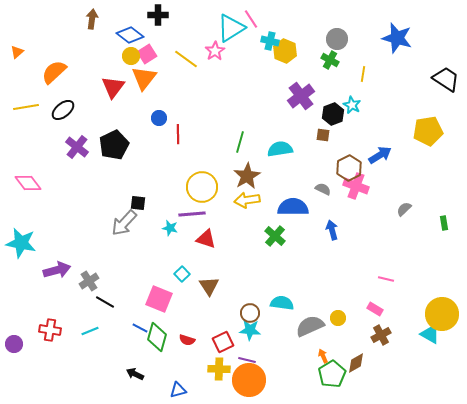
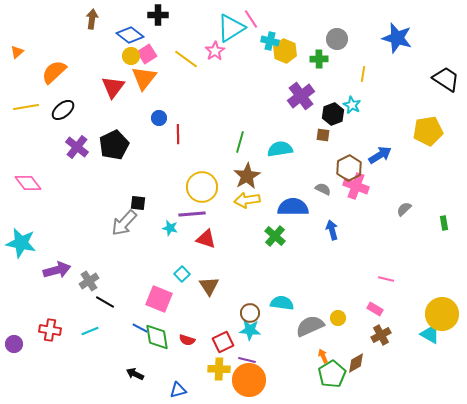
green cross at (330, 60): moved 11 px left, 1 px up; rotated 30 degrees counterclockwise
green diamond at (157, 337): rotated 24 degrees counterclockwise
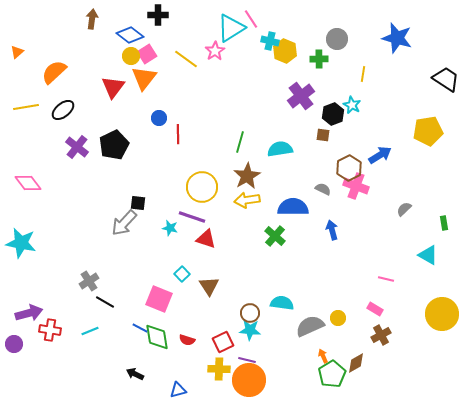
purple line at (192, 214): moved 3 px down; rotated 24 degrees clockwise
purple arrow at (57, 270): moved 28 px left, 43 px down
cyan triangle at (430, 334): moved 2 px left, 79 px up
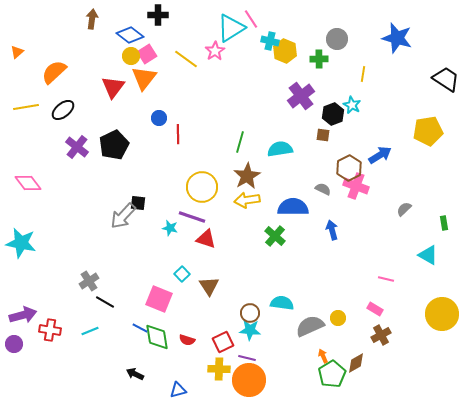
gray arrow at (124, 223): moved 1 px left, 7 px up
purple arrow at (29, 313): moved 6 px left, 2 px down
purple line at (247, 360): moved 2 px up
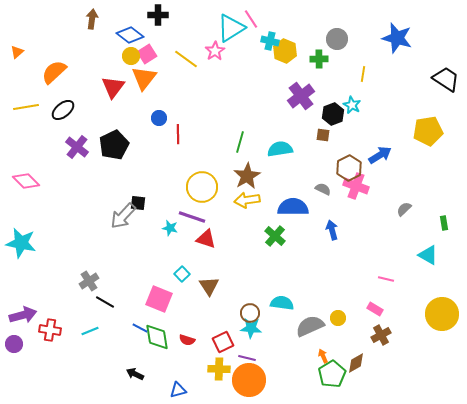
pink diamond at (28, 183): moved 2 px left, 2 px up; rotated 8 degrees counterclockwise
cyan star at (250, 330): moved 1 px right, 2 px up
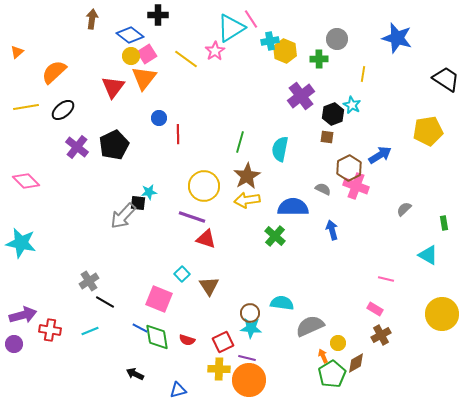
cyan cross at (270, 41): rotated 24 degrees counterclockwise
brown square at (323, 135): moved 4 px right, 2 px down
cyan semicircle at (280, 149): rotated 70 degrees counterclockwise
yellow circle at (202, 187): moved 2 px right, 1 px up
cyan star at (170, 228): moved 21 px left, 36 px up; rotated 21 degrees counterclockwise
yellow circle at (338, 318): moved 25 px down
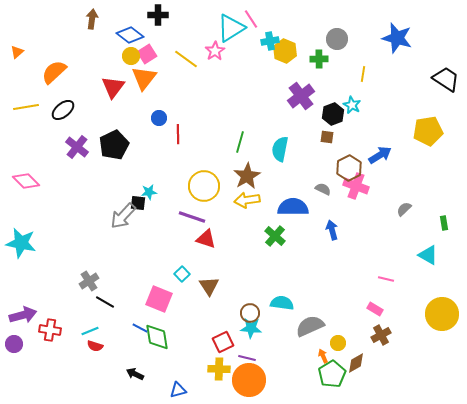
red semicircle at (187, 340): moved 92 px left, 6 px down
